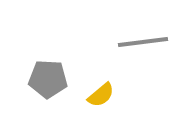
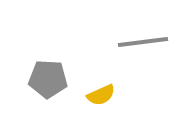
yellow semicircle: rotated 16 degrees clockwise
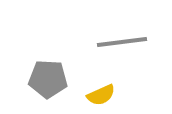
gray line: moved 21 px left
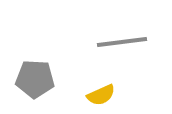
gray pentagon: moved 13 px left
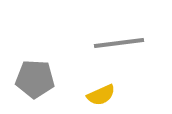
gray line: moved 3 px left, 1 px down
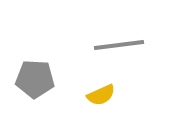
gray line: moved 2 px down
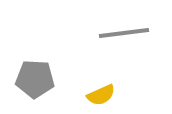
gray line: moved 5 px right, 12 px up
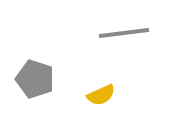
gray pentagon: rotated 15 degrees clockwise
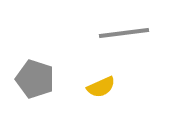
yellow semicircle: moved 8 px up
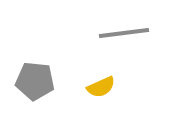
gray pentagon: moved 2 px down; rotated 12 degrees counterclockwise
